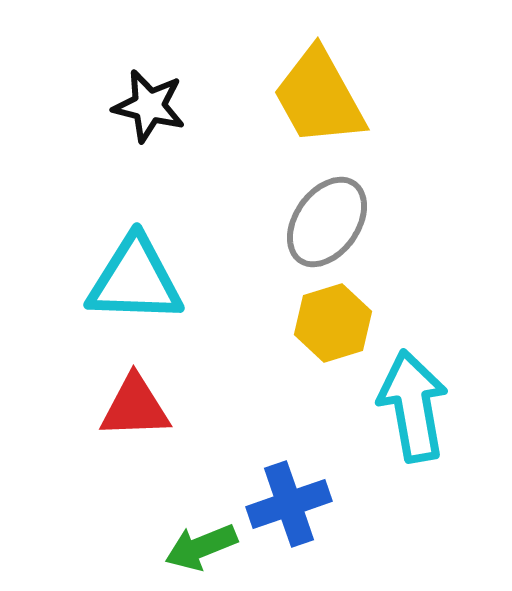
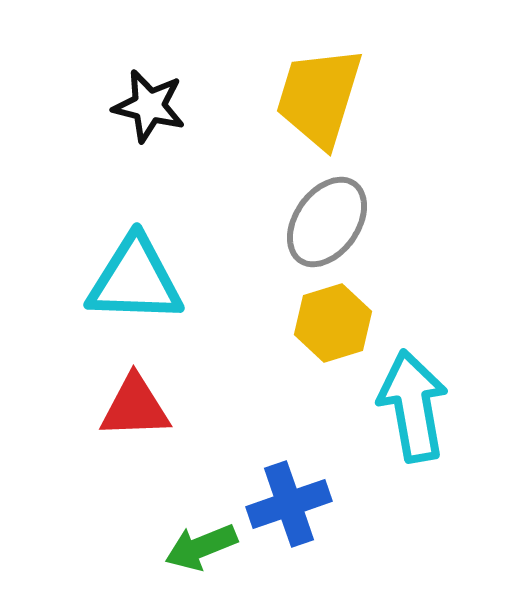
yellow trapezoid: rotated 46 degrees clockwise
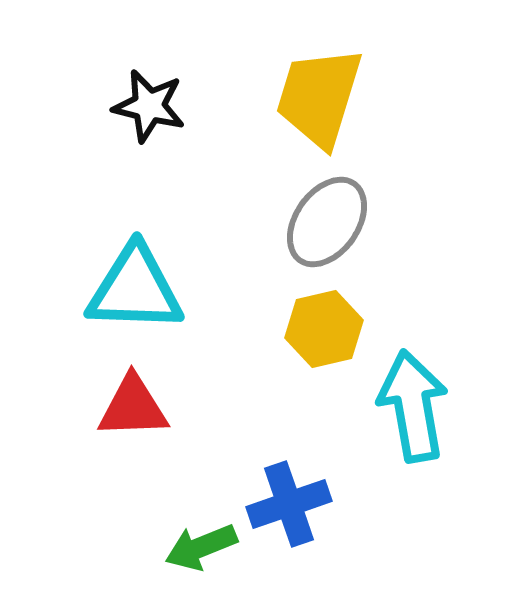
cyan triangle: moved 9 px down
yellow hexagon: moved 9 px left, 6 px down; rotated 4 degrees clockwise
red triangle: moved 2 px left
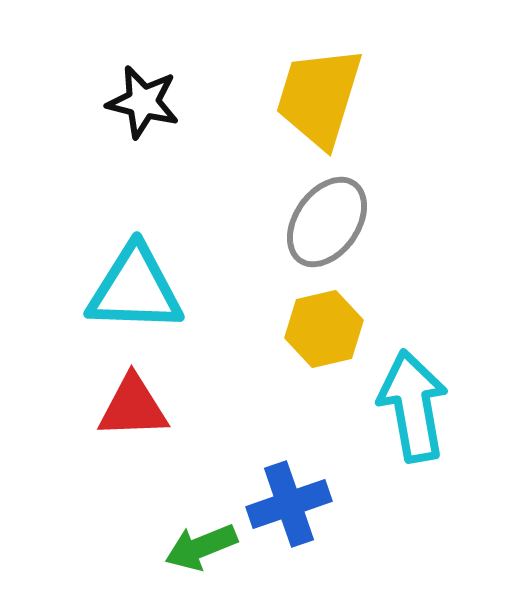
black star: moved 6 px left, 4 px up
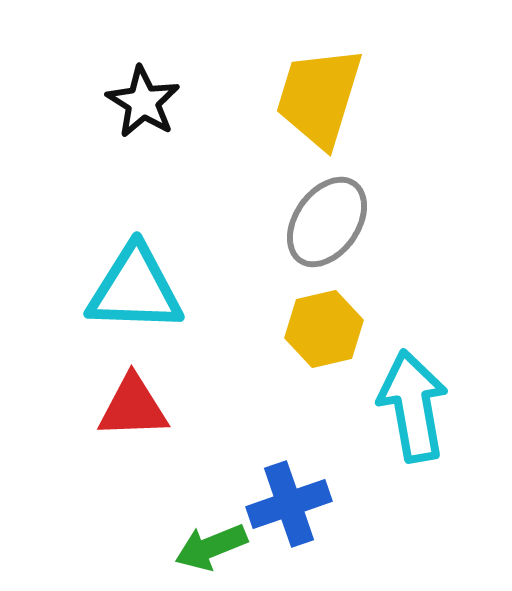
black star: rotated 18 degrees clockwise
green arrow: moved 10 px right
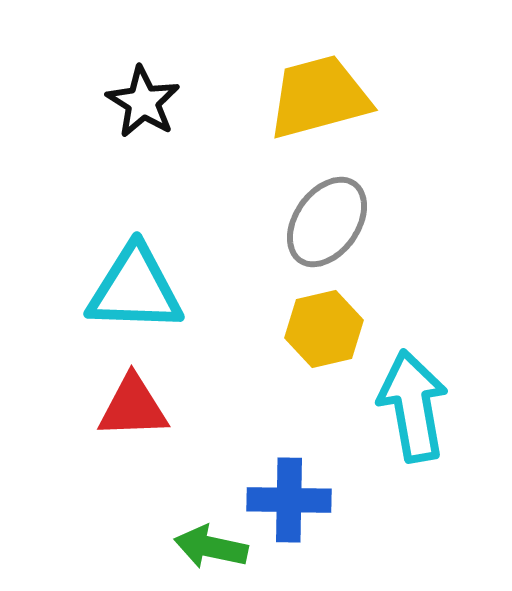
yellow trapezoid: rotated 58 degrees clockwise
blue cross: moved 4 px up; rotated 20 degrees clockwise
green arrow: rotated 34 degrees clockwise
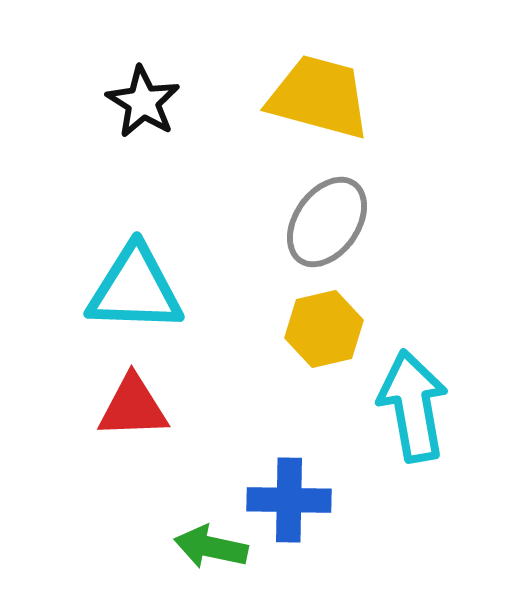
yellow trapezoid: rotated 30 degrees clockwise
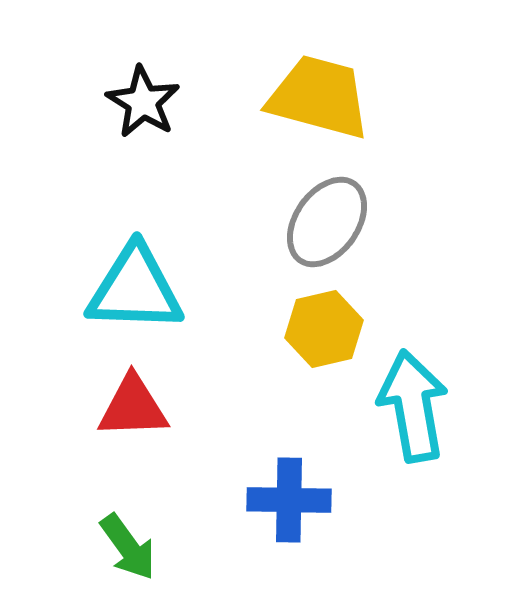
green arrow: moved 83 px left; rotated 138 degrees counterclockwise
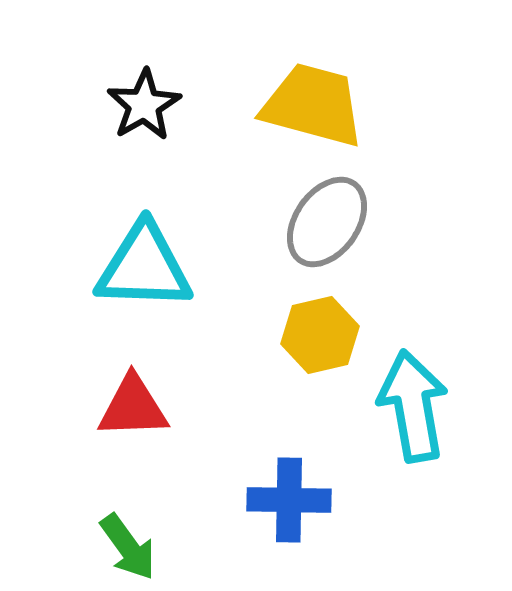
yellow trapezoid: moved 6 px left, 8 px down
black star: moved 1 px right, 3 px down; rotated 10 degrees clockwise
cyan triangle: moved 9 px right, 22 px up
yellow hexagon: moved 4 px left, 6 px down
